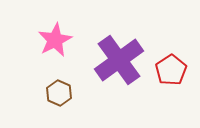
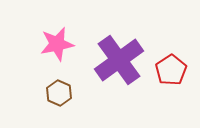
pink star: moved 2 px right, 4 px down; rotated 16 degrees clockwise
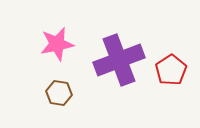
purple cross: rotated 15 degrees clockwise
brown hexagon: rotated 15 degrees counterclockwise
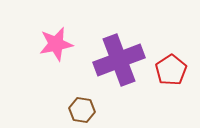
pink star: moved 1 px left
brown hexagon: moved 23 px right, 17 px down
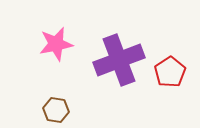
red pentagon: moved 1 px left, 2 px down
brown hexagon: moved 26 px left
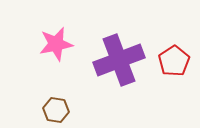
red pentagon: moved 4 px right, 11 px up
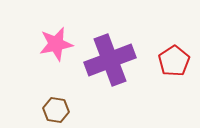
purple cross: moved 9 px left
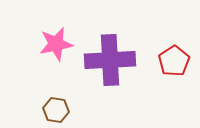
purple cross: rotated 18 degrees clockwise
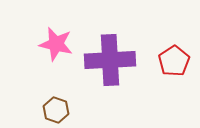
pink star: rotated 24 degrees clockwise
brown hexagon: rotated 10 degrees clockwise
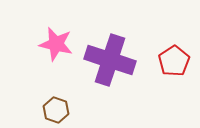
purple cross: rotated 21 degrees clockwise
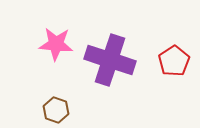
pink star: rotated 8 degrees counterclockwise
